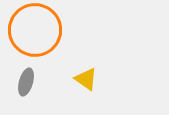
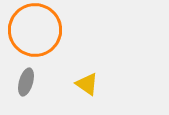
yellow triangle: moved 1 px right, 5 px down
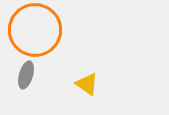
gray ellipse: moved 7 px up
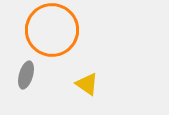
orange circle: moved 17 px right
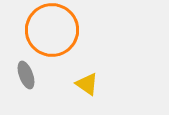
gray ellipse: rotated 36 degrees counterclockwise
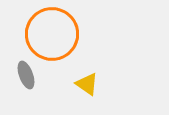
orange circle: moved 4 px down
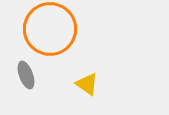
orange circle: moved 2 px left, 5 px up
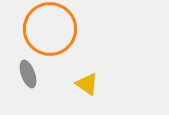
gray ellipse: moved 2 px right, 1 px up
